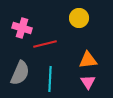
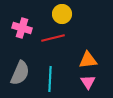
yellow circle: moved 17 px left, 4 px up
red line: moved 8 px right, 6 px up
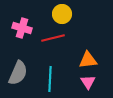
gray semicircle: moved 2 px left
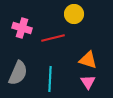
yellow circle: moved 12 px right
orange triangle: rotated 24 degrees clockwise
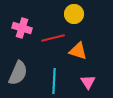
orange triangle: moved 10 px left, 9 px up
cyan line: moved 4 px right, 2 px down
